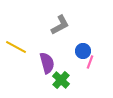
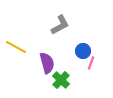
pink line: moved 1 px right, 1 px down
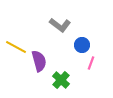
gray L-shape: rotated 65 degrees clockwise
blue circle: moved 1 px left, 6 px up
purple semicircle: moved 8 px left, 2 px up
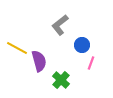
gray L-shape: rotated 105 degrees clockwise
yellow line: moved 1 px right, 1 px down
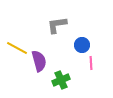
gray L-shape: moved 3 px left; rotated 30 degrees clockwise
pink line: rotated 24 degrees counterclockwise
green cross: rotated 24 degrees clockwise
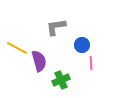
gray L-shape: moved 1 px left, 2 px down
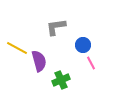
blue circle: moved 1 px right
pink line: rotated 24 degrees counterclockwise
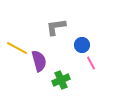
blue circle: moved 1 px left
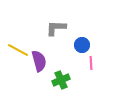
gray L-shape: moved 1 px down; rotated 10 degrees clockwise
yellow line: moved 1 px right, 2 px down
pink line: rotated 24 degrees clockwise
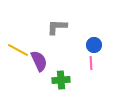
gray L-shape: moved 1 px right, 1 px up
blue circle: moved 12 px right
purple semicircle: rotated 10 degrees counterclockwise
green cross: rotated 18 degrees clockwise
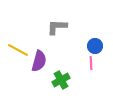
blue circle: moved 1 px right, 1 px down
purple semicircle: rotated 40 degrees clockwise
green cross: rotated 24 degrees counterclockwise
